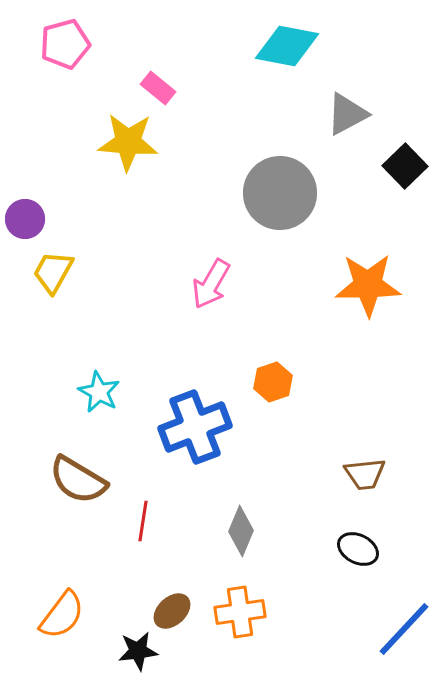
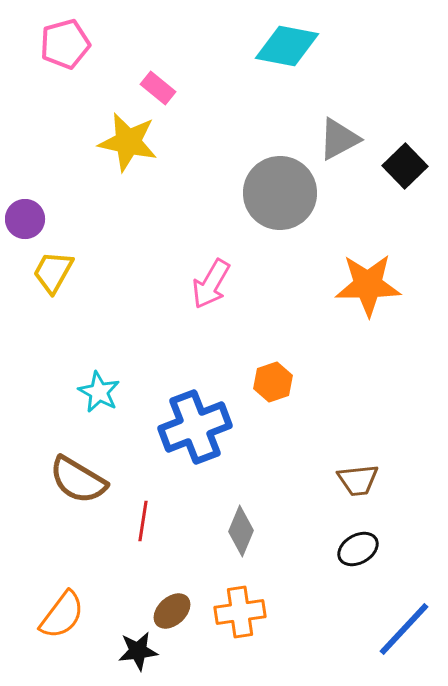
gray triangle: moved 8 px left, 25 px down
yellow star: rotated 8 degrees clockwise
brown trapezoid: moved 7 px left, 6 px down
black ellipse: rotated 57 degrees counterclockwise
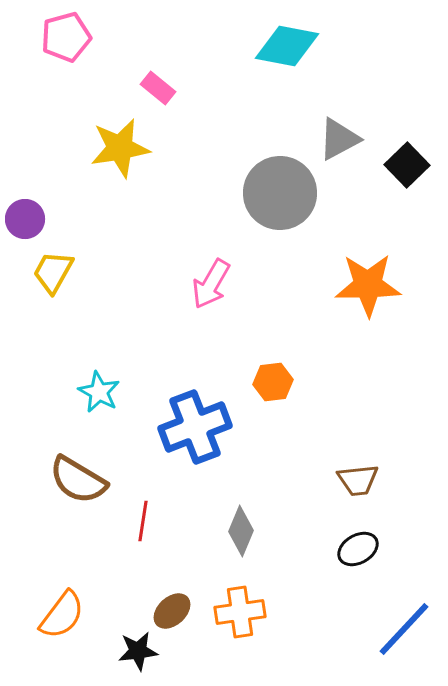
pink pentagon: moved 1 px right, 7 px up
yellow star: moved 8 px left, 6 px down; rotated 22 degrees counterclockwise
black square: moved 2 px right, 1 px up
orange hexagon: rotated 12 degrees clockwise
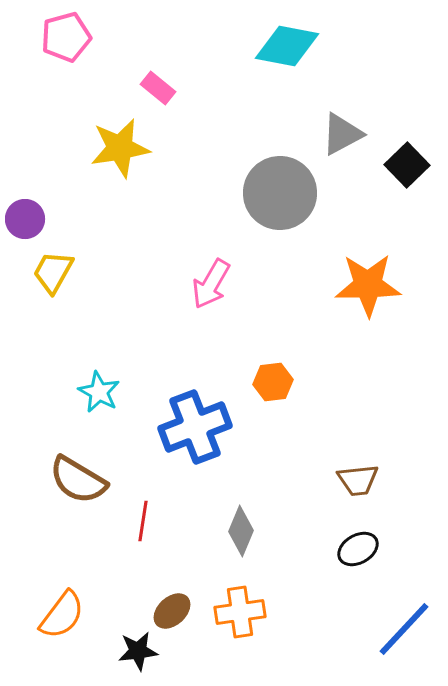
gray triangle: moved 3 px right, 5 px up
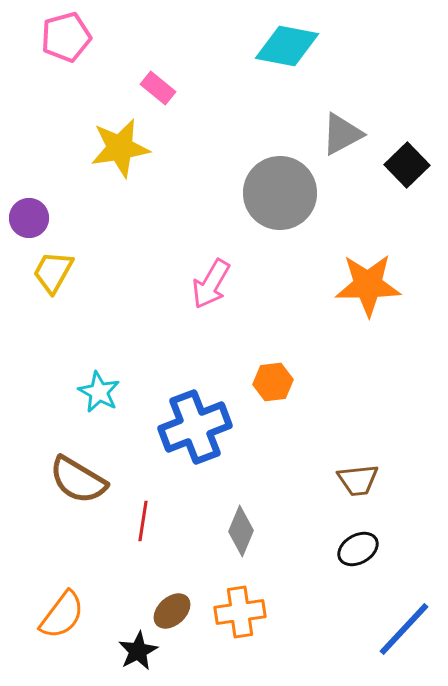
purple circle: moved 4 px right, 1 px up
black star: rotated 21 degrees counterclockwise
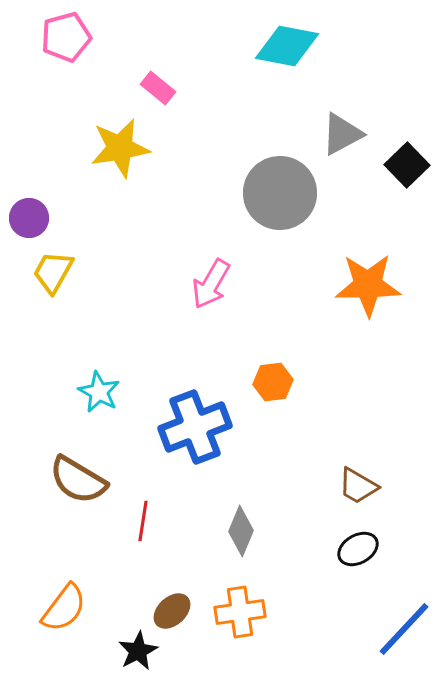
brown trapezoid: moved 6 px down; rotated 36 degrees clockwise
orange semicircle: moved 2 px right, 7 px up
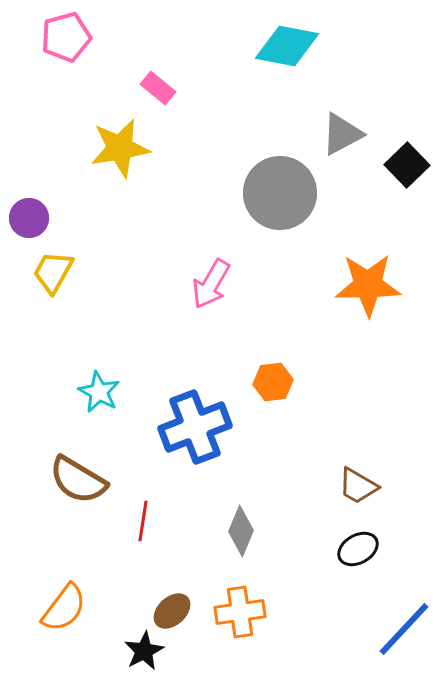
black star: moved 6 px right
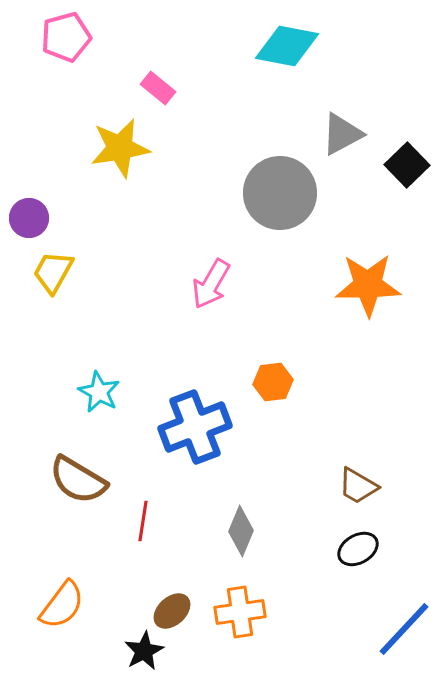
orange semicircle: moved 2 px left, 3 px up
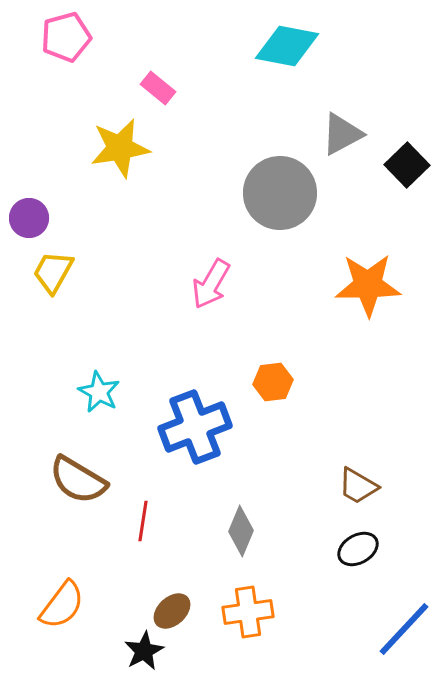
orange cross: moved 8 px right
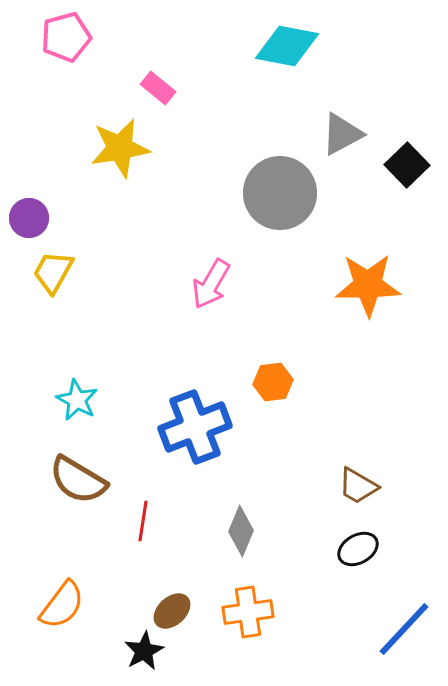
cyan star: moved 22 px left, 8 px down
